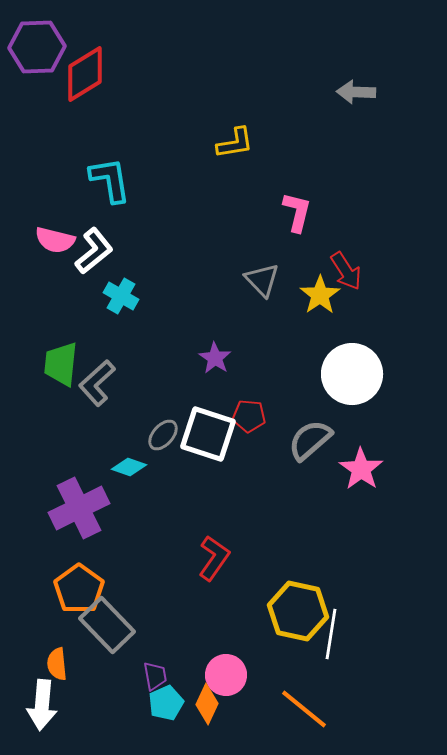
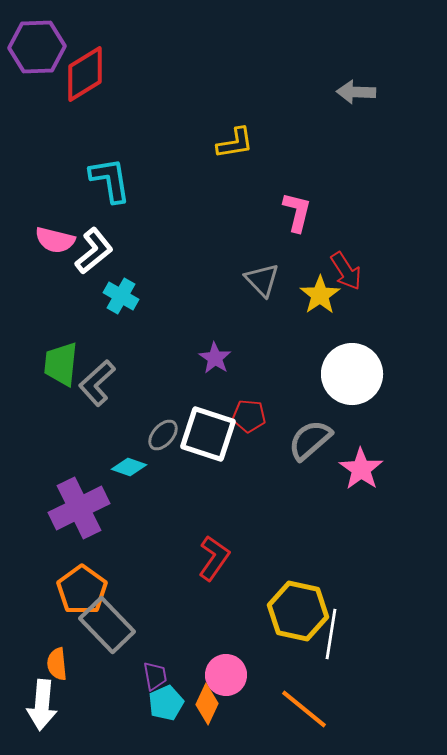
orange pentagon: moved 3 px right, 1 px down
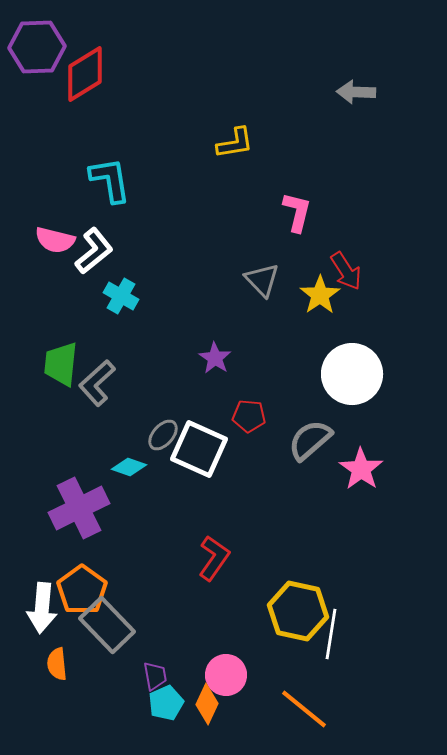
white square: moved 9 px left, 15 px down; rotated 6 degrees clockwise
white arrow: moved 97 px up
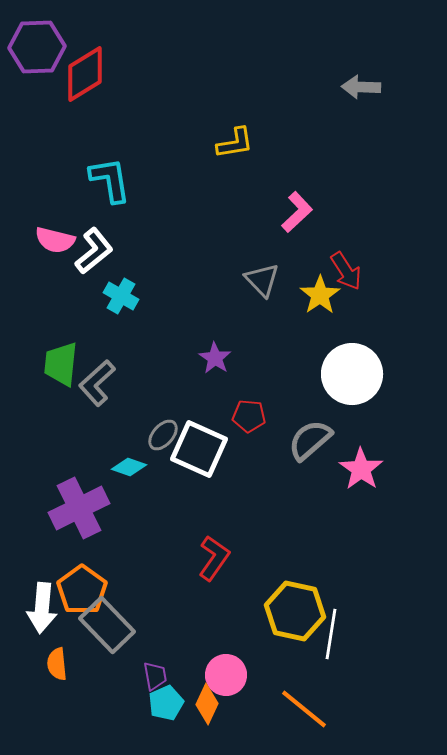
gray arrow: moved 5 px right, 5 px up
pink L-shape: rotated 33 degrees clockwise
yellow hexagon: moved 3 px left
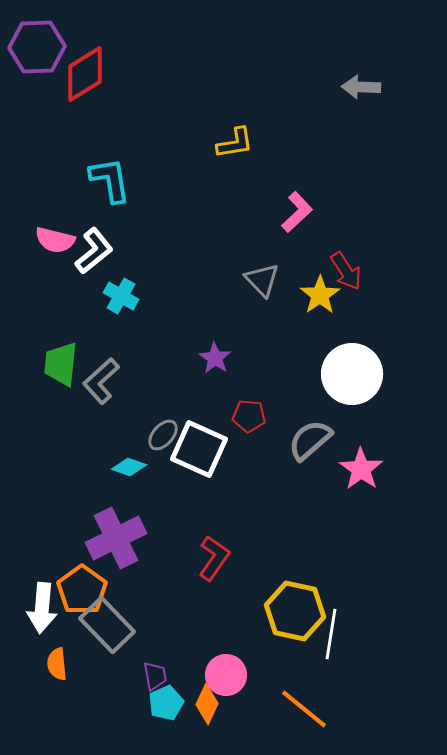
gray L-shape: moved 4 px right, 2 px up
purple cross: moved 37 px right, 30 px down
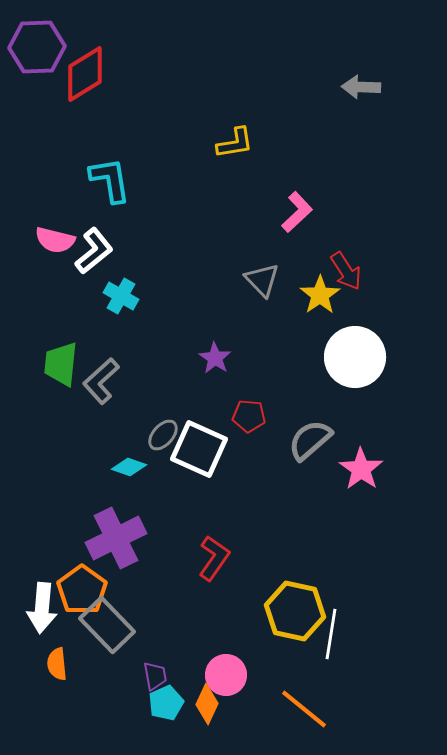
white circle: moved 3 px right, 17 px up
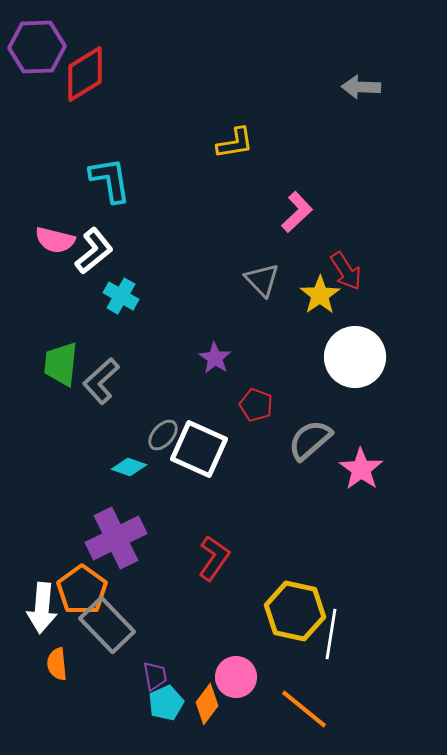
red pentagon: moved 7 px right, 11 px up; rotated 16 degrees clockwise
pink circle: moved 10 px right, 2 px down
orange diamond: rotated 12 degrees clockwise
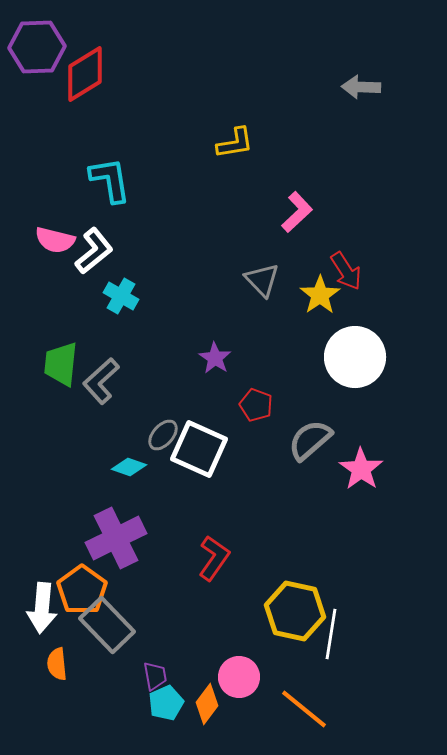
pink circle: moved 3 px right
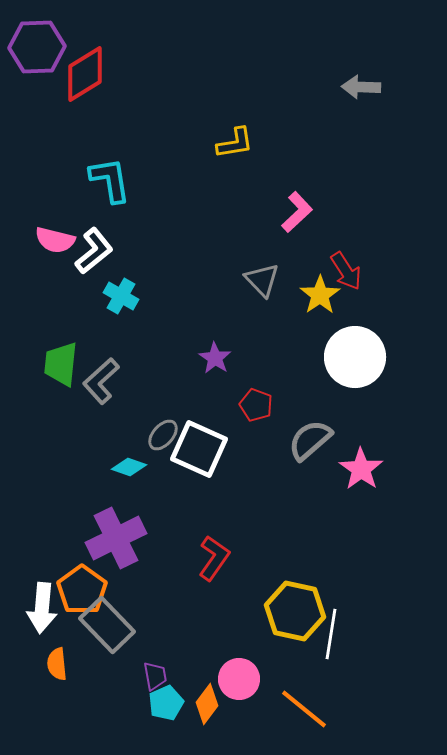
pink circle: moved 2 px down
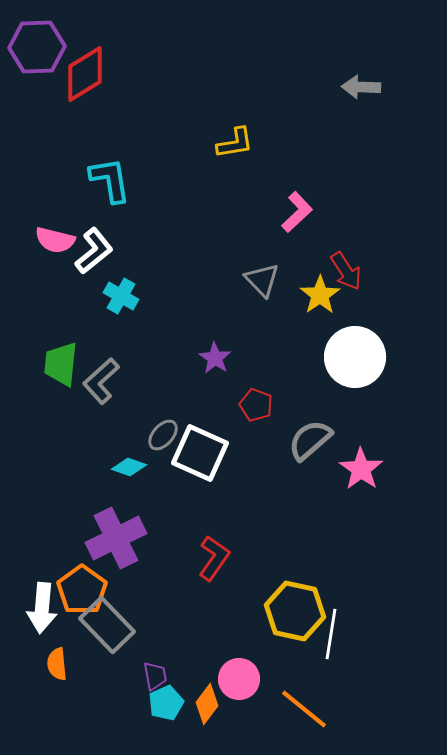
white square: moved 1 px right, 4 px down
